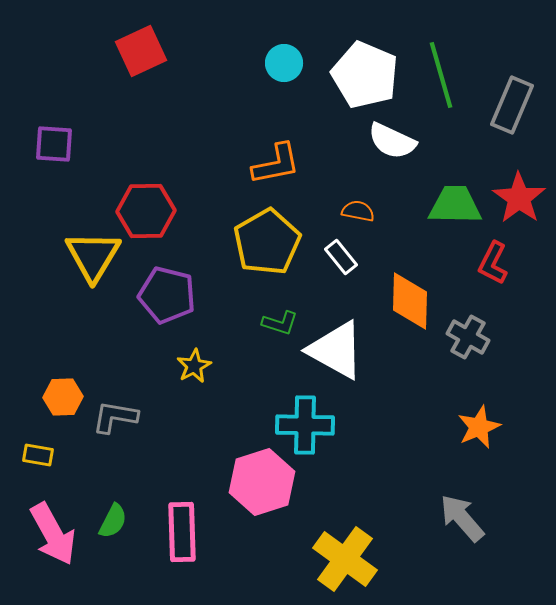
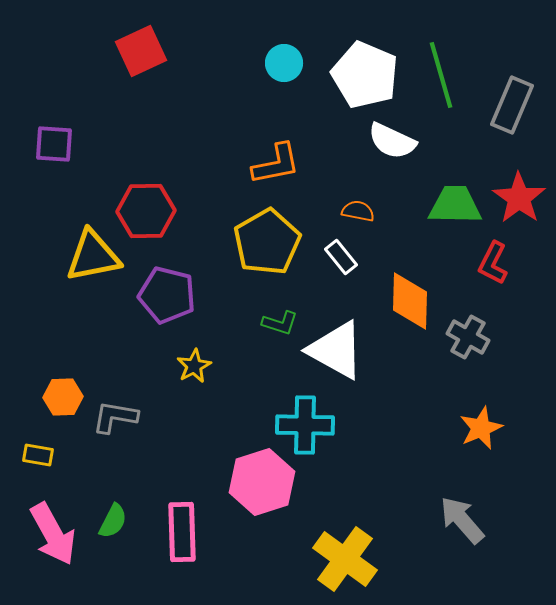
yellow triangle: rotated 48 degrees clockwise
orange star: moved 2 px right, 1 px down
gray arrow: moved 2 px down
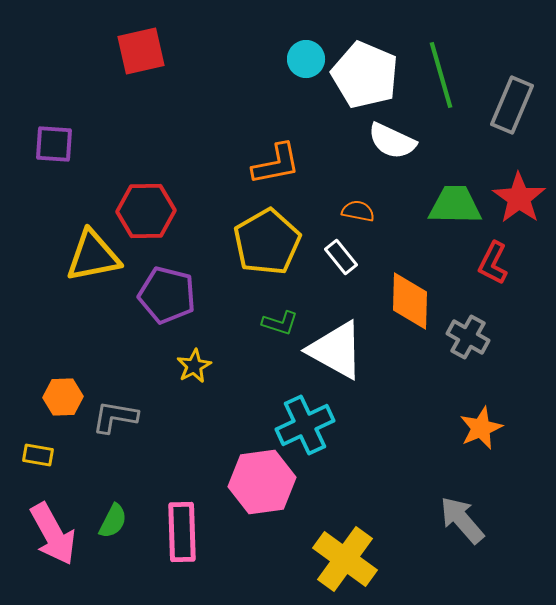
red square: rotated 12 degrees clockwise
cyan circle: moved 22 px right, 4 px up
cyan cross: rotated 26 degrees counterclockwise
pink hexagon: rotated 10 degrees clockwise
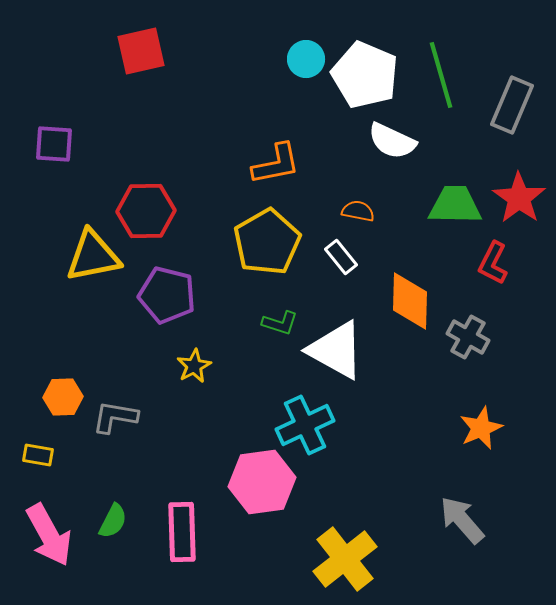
pink arrow: moved 4 px left, 1 px down
yellow cross: rotated 16 degrees clockwise
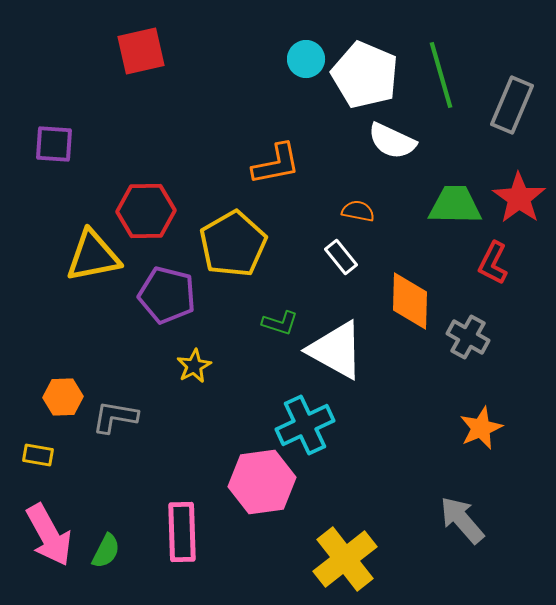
yellow pentagon: moved 34 px left, 2 px down
green semicircle: moved 7 px left, 30 px down
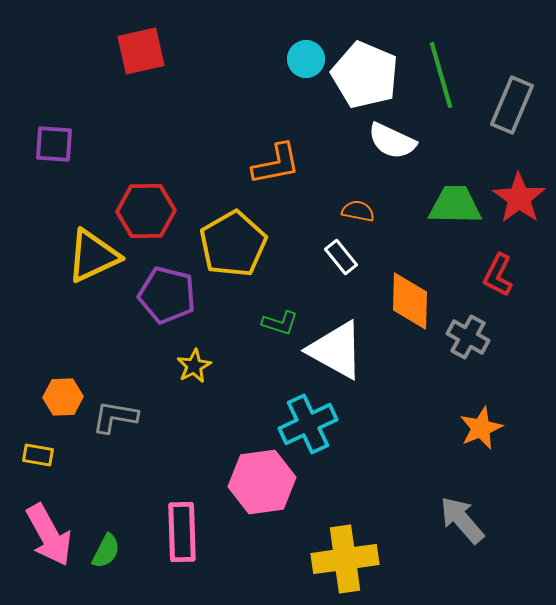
yellow triangle: rotated 14 degrees counterclockwise
red L-shape: moved 5 px right, 12 px down
cyan cross: moved 3 px right, 1 px up
yellow cross: rotated 30 degrees clockwise
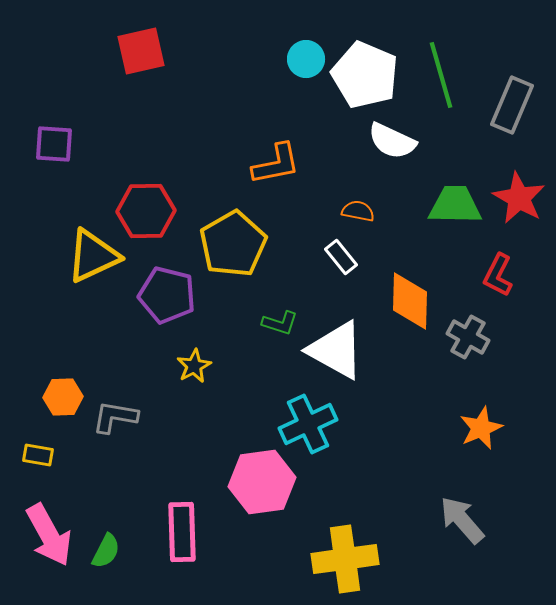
red star: rotated 6 degrees counterclockwise
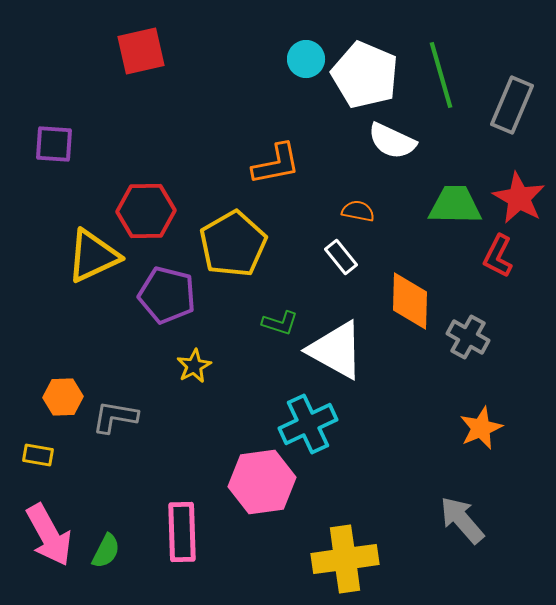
red L-shape: moved 19 px up
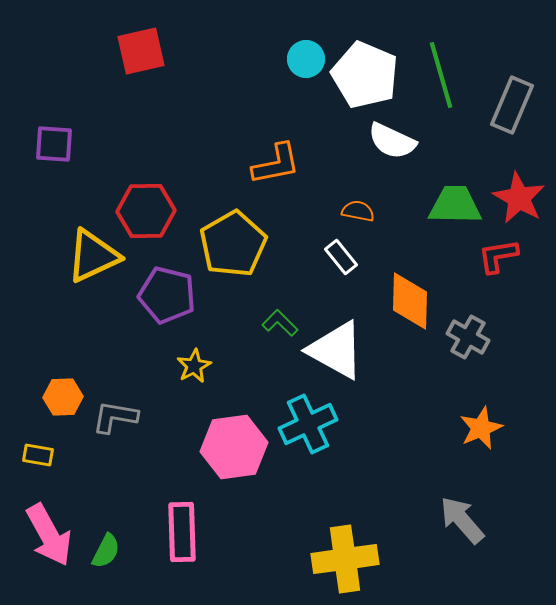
red L-shape: rotated 54 degrees clockwise
green L-shape: rotated 153 degrees counterclockwise
pink hexagon: moved 28 px left, 35 px up
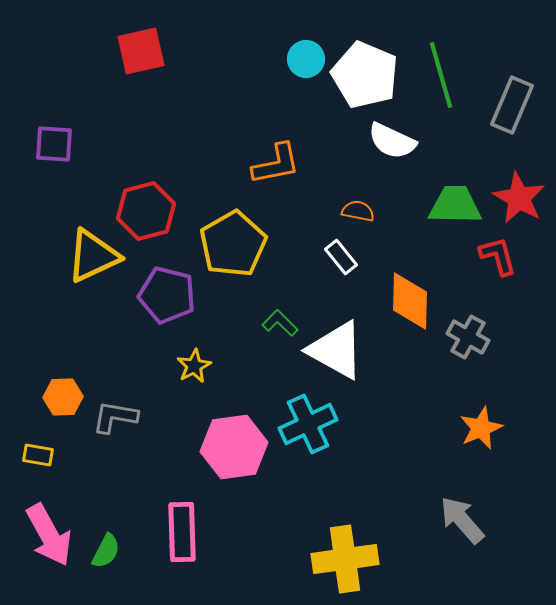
red hexagon: rotated 14 degrees counterclockwise
red L-shape: rotated 84 degrees clockwise
